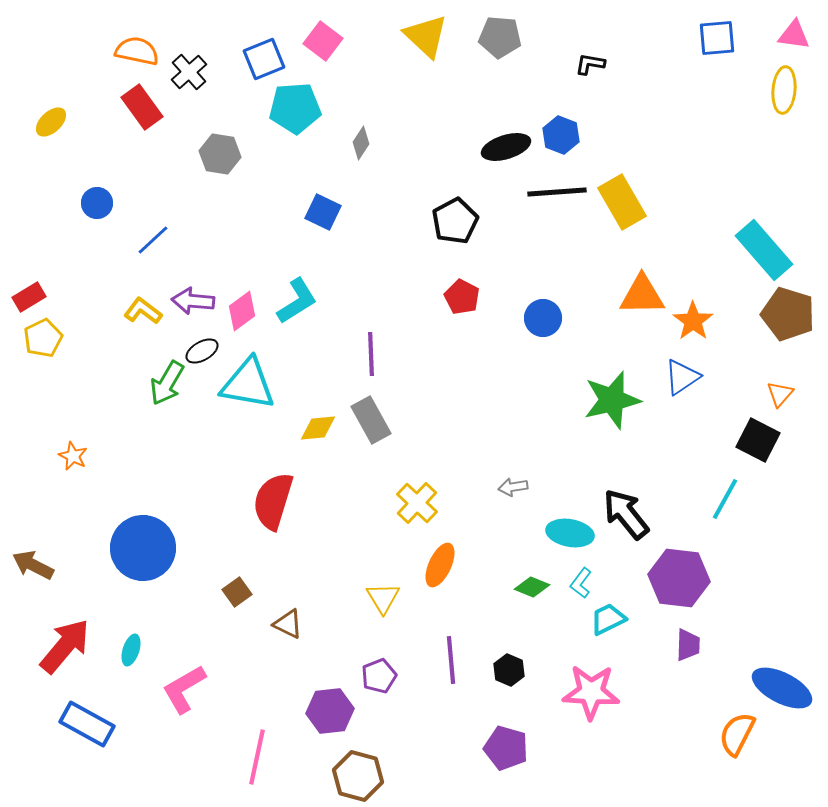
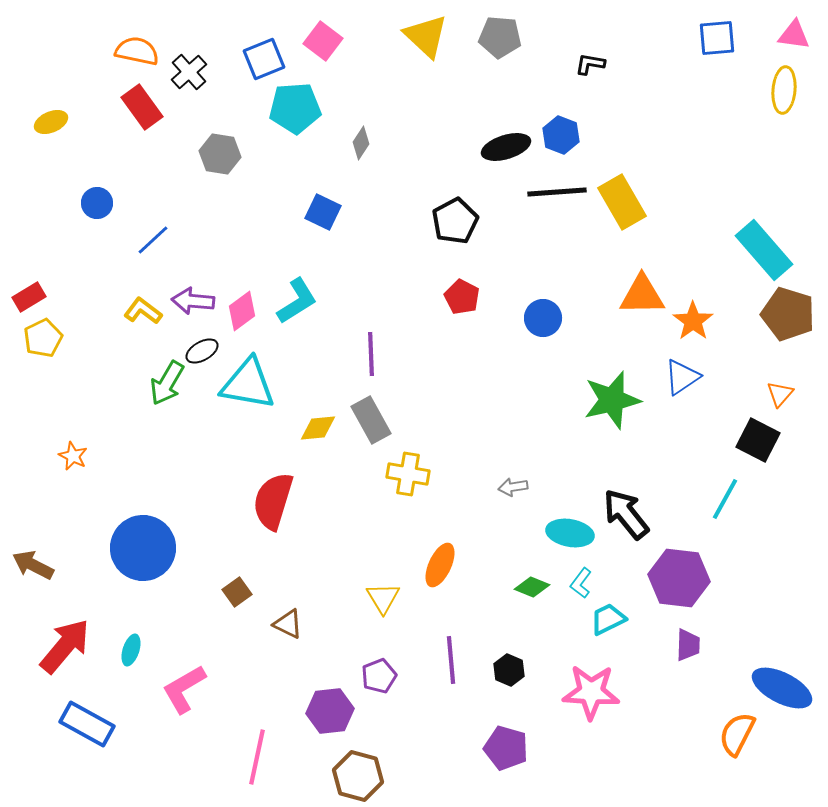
yellow ellipse at (51, 122): rotated 20 degrees clockwise
yellow cross at (417, 503): moved 9 px left, 29 px up; rotated 33 degrees counterclockwise
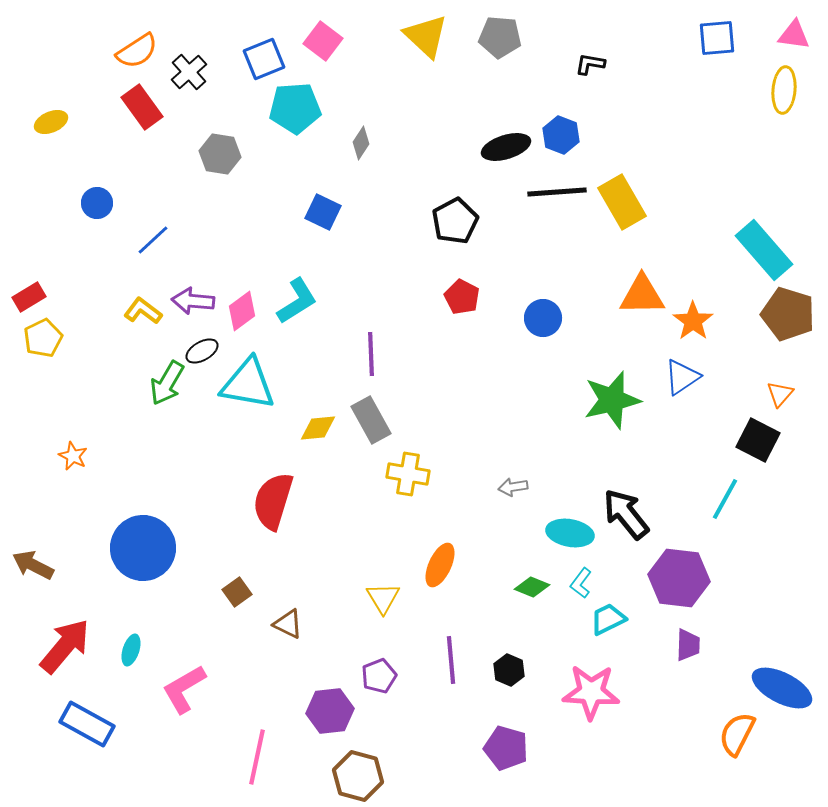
orange semicircle at (137, 51): rotated 135 degrees clockwise
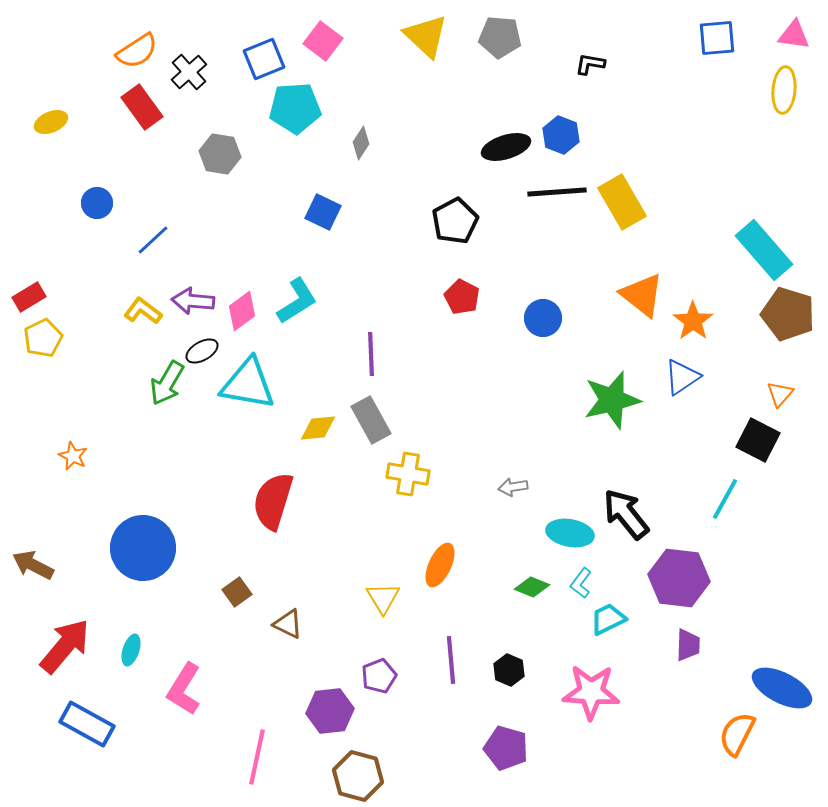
orange triangle at (642, 295): rotated 39 degrees clockwise
pink L-shape at (184, 689): rotated 28 degrees counterclockwise
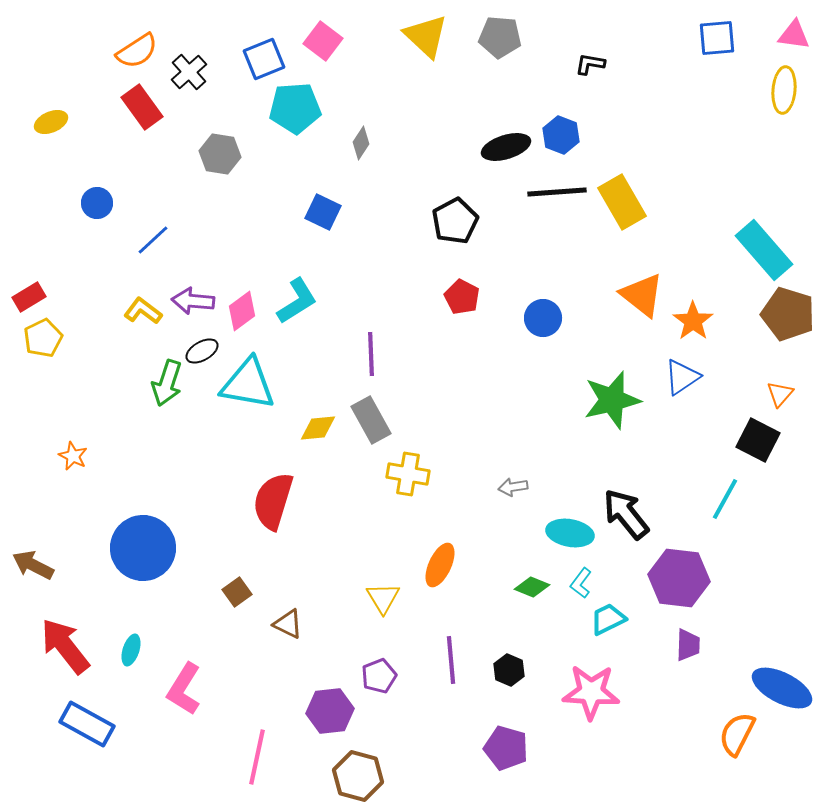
green arrow at (167, 383): rotated 12 degrees counterclockwise
red arrow at (65, 646): rotated 78 degrees counterclockwise
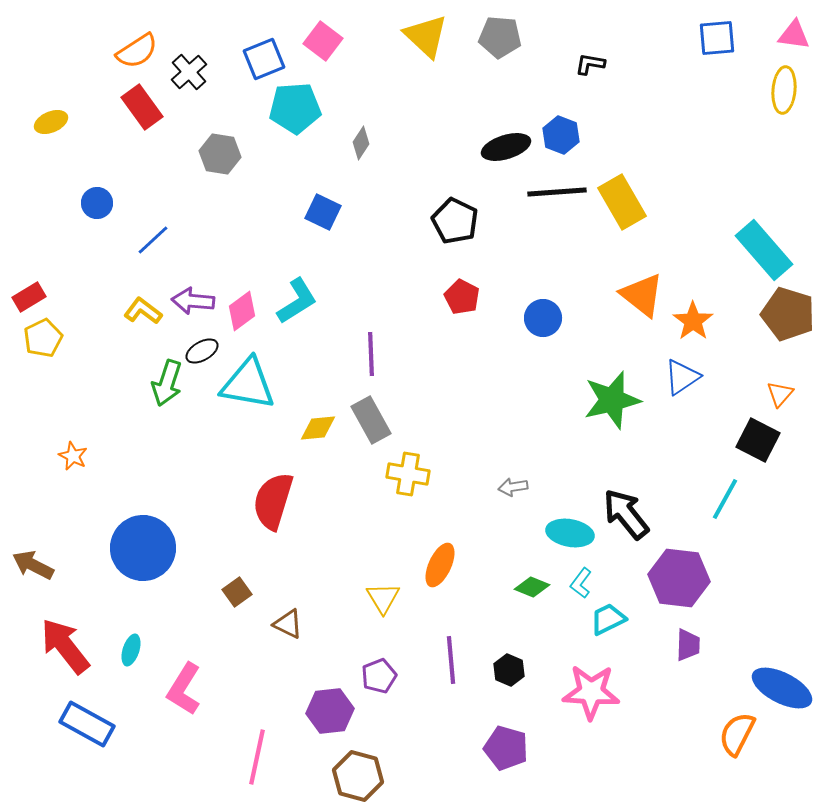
black pentagon at (455, 221): rotated 18 degrees counterclockwise
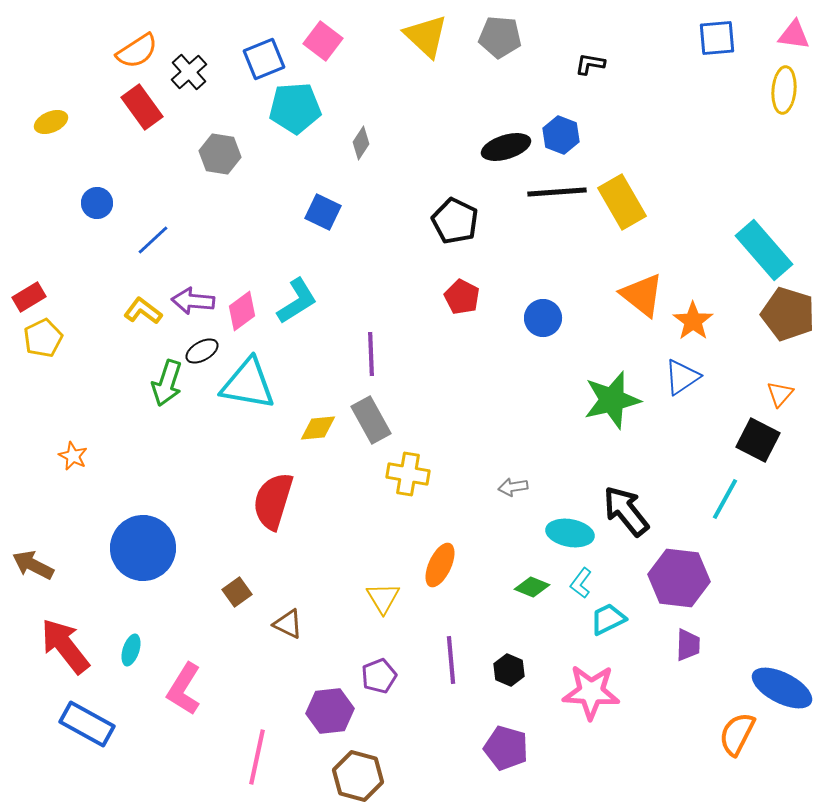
black arrow at (626, 514): moved 3 px up
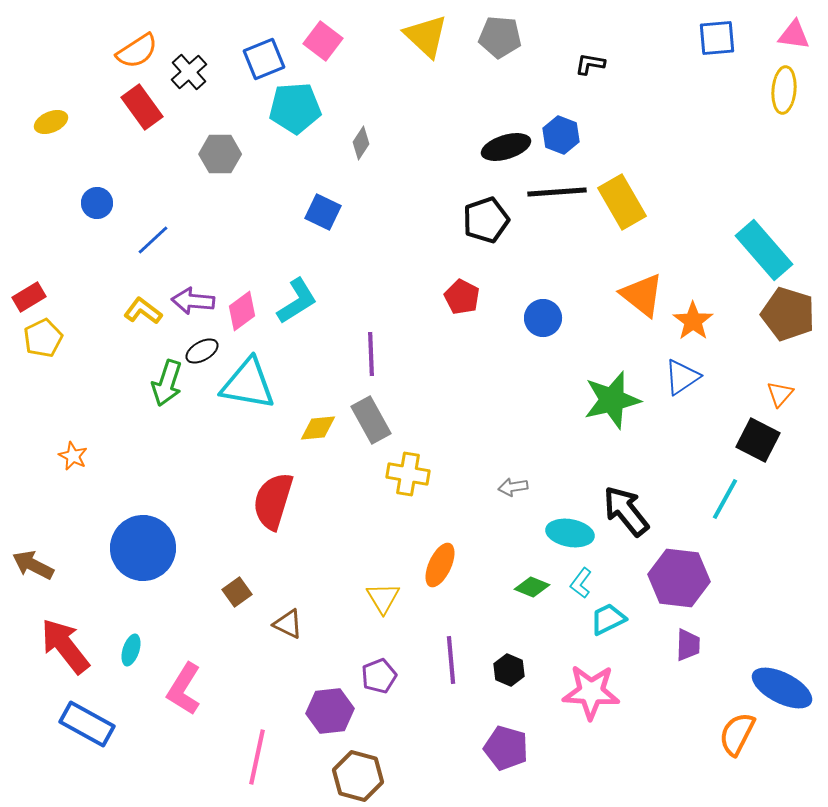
gray hexagon at (220, 154): rotated 9 degrees counterclockwise
black pentagon at (455, 221): moved 31 px right, 1 px up; rotated 27 degrees clockwise
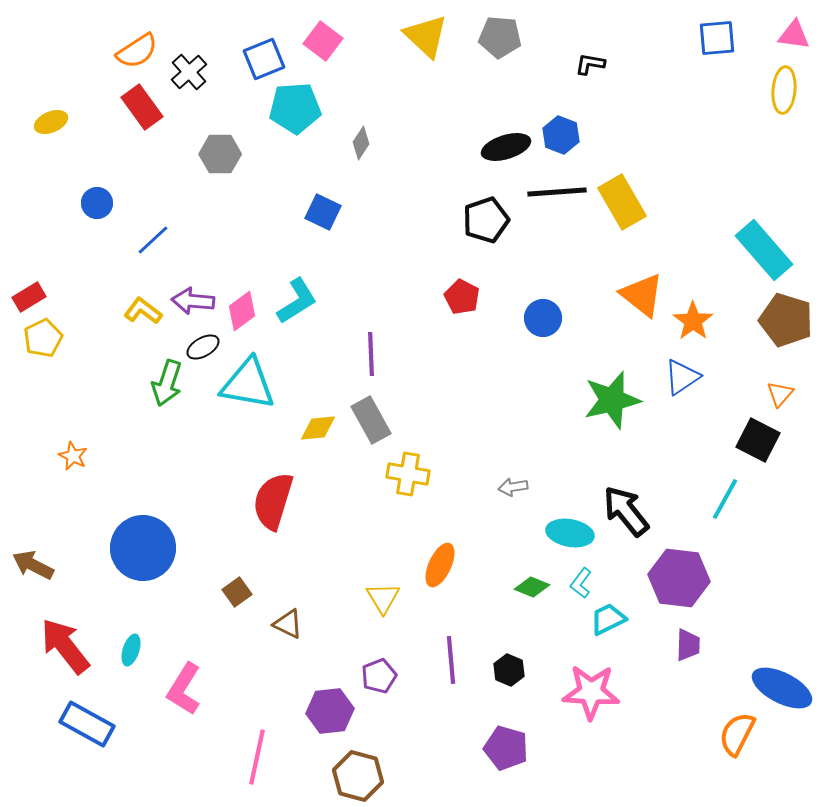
brown pentagon at (788, 314): moved 2 px left, 6 px down
black ellipse at (202, 351): moved 1 px right, 4 px up
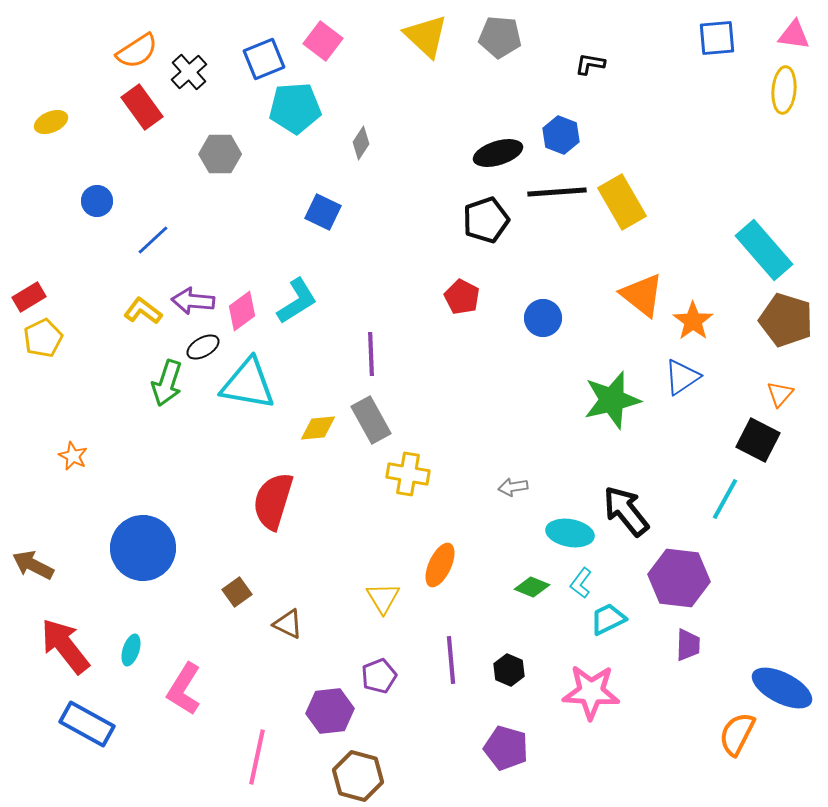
black ellipse at (506, 147): moved 8 px left, 6 px down
blue circle at (97, 203): moved 2 px up
